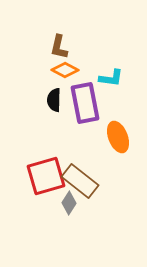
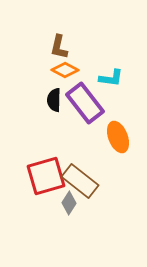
purple rectangle: rotated 27 degrees counterclockwise
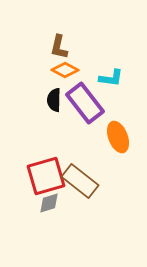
gray diamond: moved 20 px left; rotated 40 degrees clockwise
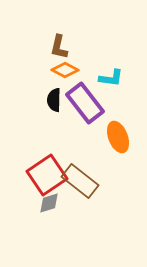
red square: moved 1 px right, 1 px up; rotated 18 degrees counterclockwise
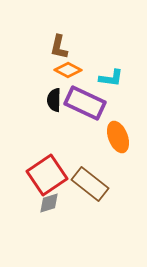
orange diamond: moved 3 px right
purple rectangle: rotated 27 degrees counterclockwise
brown rectangle: moved 10 px right, 3 px down
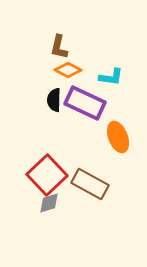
cyan L-shape: moved 1 px up
red square: rotated 9 degrees counterclockwise
brown rectangle: rotated 9 degrees counterclockwise
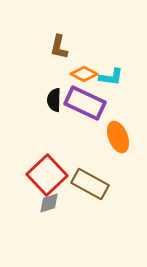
orange diamond: moved 16 px right, 4 px down
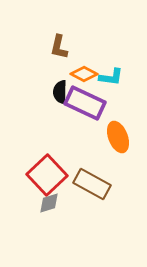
black semicircle: moved 6 px right, 8 px up
brown rectangle: moved 2 px right
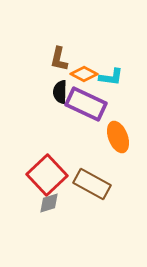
brown L-shape: moved 12 px down
purple rectangle: moved 1 px right, 1 px down
